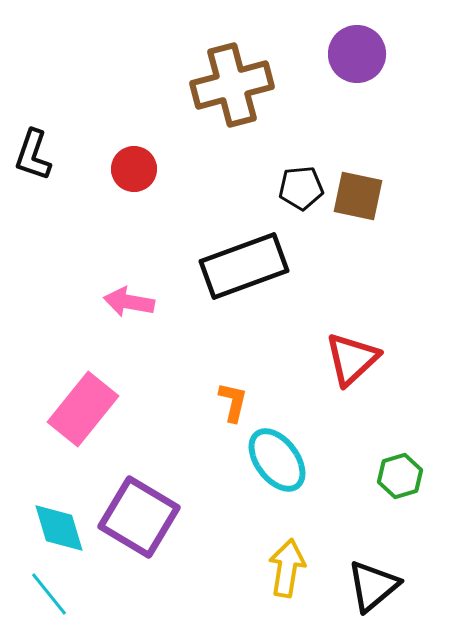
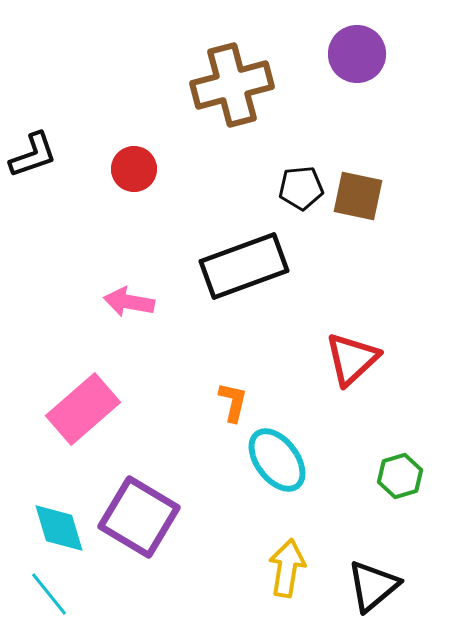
black L-shape: rotated 128 degrees counterclockwise
pink rectangle: rotated 10 degrees clockwise
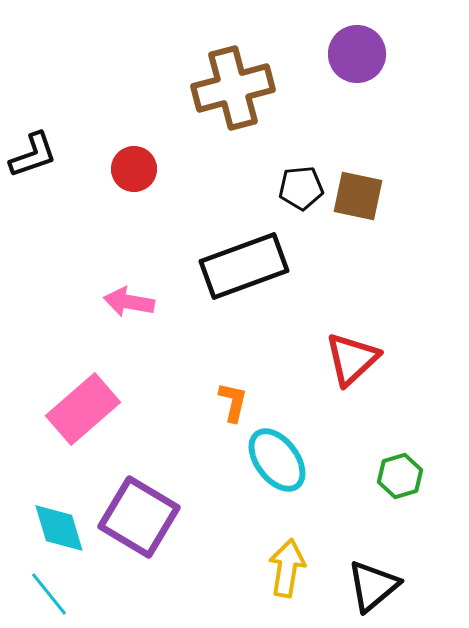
brown cross: moved 1 px right, 3 px down
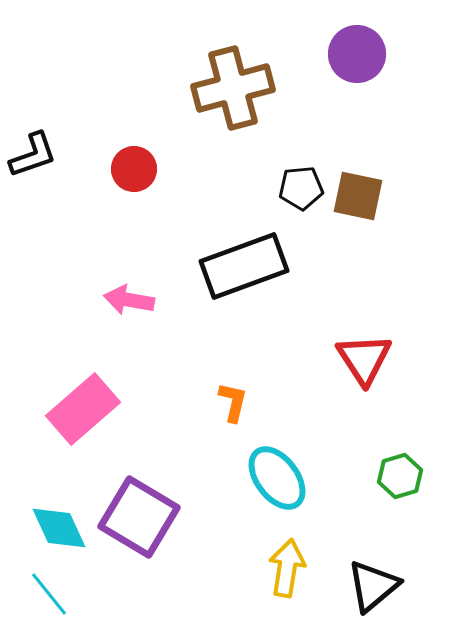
pink arrow: moved 2 px up
red triangle: moved 12 px right; rotated 20 degrees counterclockwise
cyan ellipse: moved 18 px down
cyan diamond: rotated 8 degrees counterclockwise
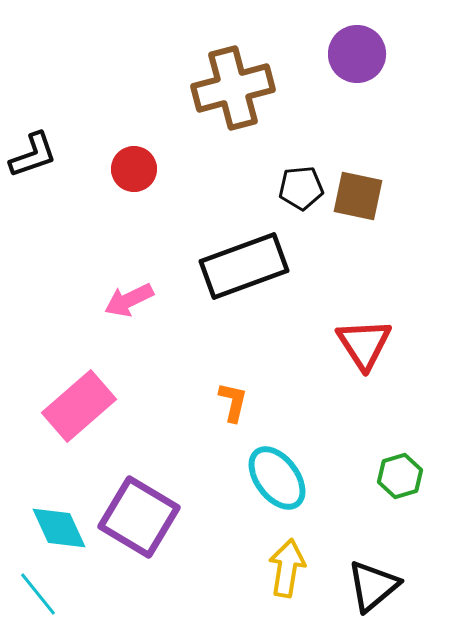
pink arrow: rotated 36 degrees counterclockwise
red triangle: moved 15 px up
pink rectangle: moved 4 px left, 3 px up
cyan line: moved 11 px left
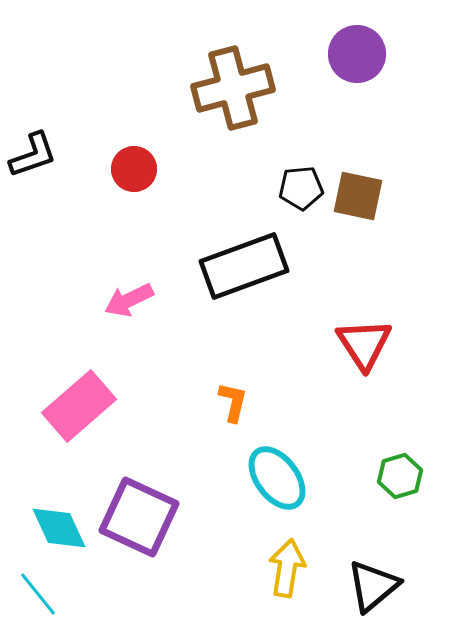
purple square: rotated 6 degrees counterclockwise
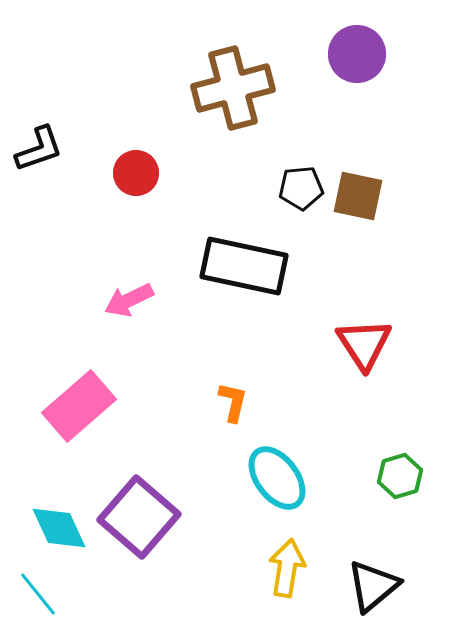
black L-shape: moved 6 px right, 6 px up
red circle: moved 2 px right, 4 px down
black rectangle: rotated 32 degrees clockwise
purple square: rotated 16 degrees clockwise
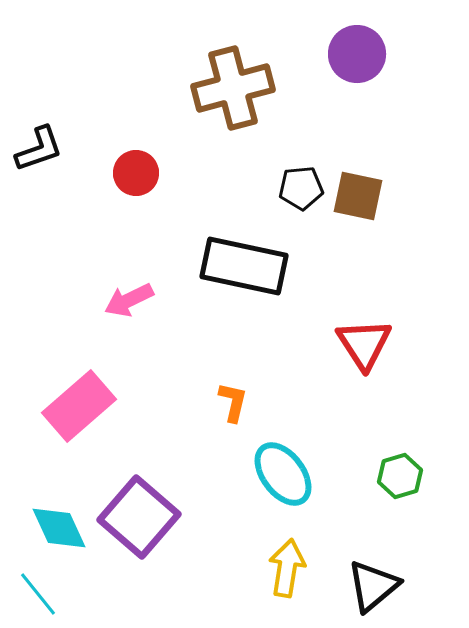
cyan ellipse: moved 6 px right, 4 px up
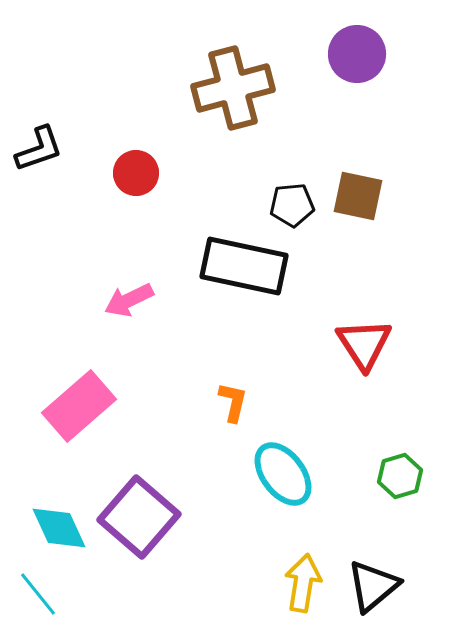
black pentagon: moved 9 px left, 17 px down
yellow arrow: moved 16 px right, 15 px down
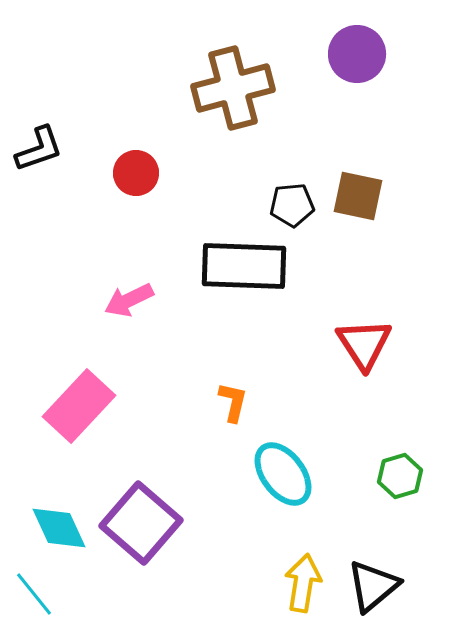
black rectangle: rotated 10 degrees counterclockwise
pink rectangle: rotated 6 degrees counterclockwise
purple square: moved 2 px right, 6 px down
cyan line: moved 4 px left
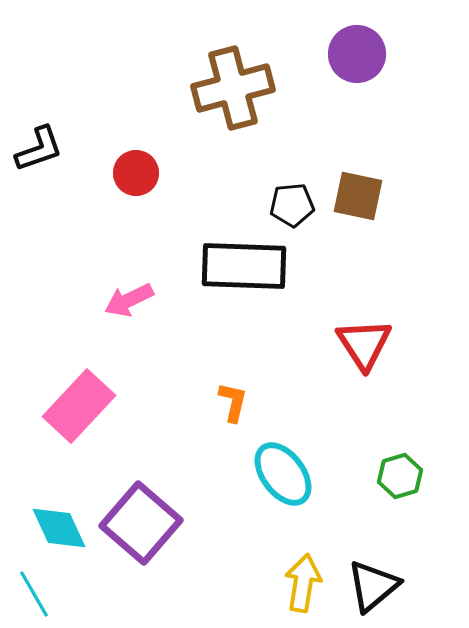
cyan line: rotated 9 degrees clockwise
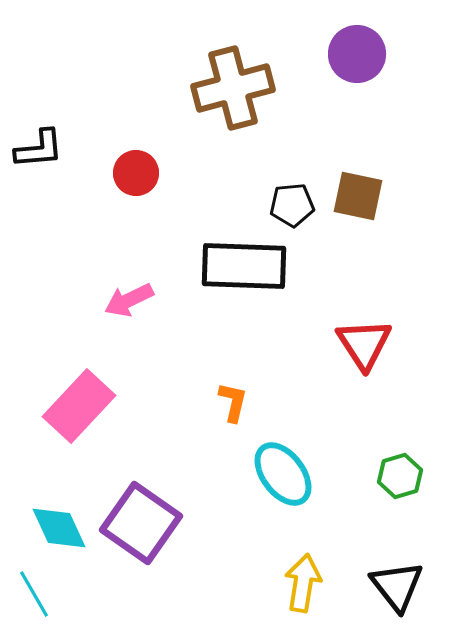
black L-shape: rotated 14 degrees clockwise
purple square: rotated 6 degrees counterclockwise
black triangle: moved 24 px right; rotated 28 degrees counterclockwise
